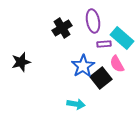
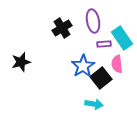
cyan rectangle: rotated 15 degrees clockwise
pink semicircle: rotated 24 degrees clockwise
cyan arrow: moved 18 px right
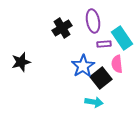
cyan arrow: moved 2 px up
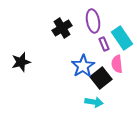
purple rectangle: rotated 72 degrees clockwise
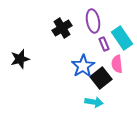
black star: moved 1 px left, 3 px up
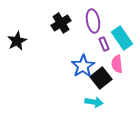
black cross: moved 1 px left, 5 px up
black star: moved 3 px left, 18 px up; rotated 12 degrees counterclockwise
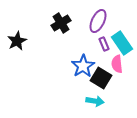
purple ellipse: moved 5 px right; rotated 35 degrees clockwise
cyan rectangle: moved 5 px down
black square: rotated 20 degrees counterclockwise
cyan arrow: moved 1 px right, 1 px up
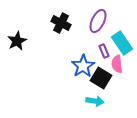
black cross: rotated 30 degrees counterclockwise
purple rectangle: moved 7 px down
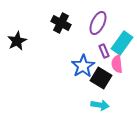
purple ellipse: moved 2 px down
cyan rectangle: rotated 70 degrees clockwise
cyan arrow: moved 5 px right, 4 px down
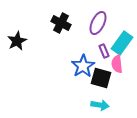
black square: rotated 15 degrees counterclockwise
